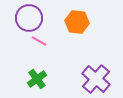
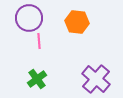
pink line: rotated 56 degrees clockwise
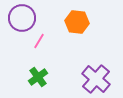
purple circle: moved 7 px left
pink line: rotated 35 degrees clockwise
green cross: moved 1 px right, 2 px up
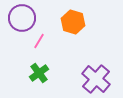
orange hexagon: moved 4 px left; rotated 10 degrees clockwise
green cross: moved 1 px right, 4 px up
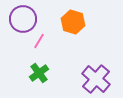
purple circle: moved 1 px right, 1 px down
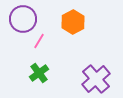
orange hexagon: rotated 15 degrees clockwise
purple cross: rotated 8 degrees clockwise
